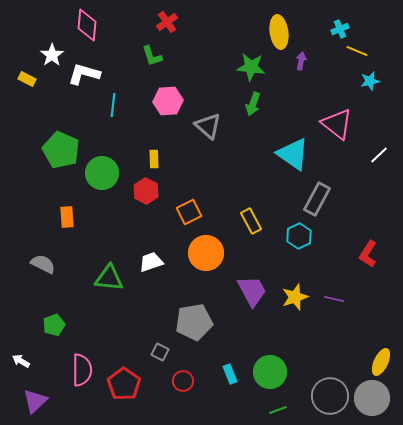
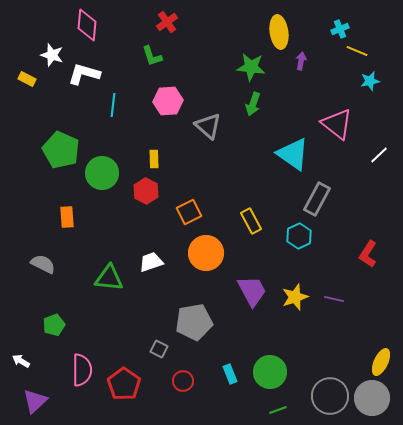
white star at (52, 55): rotated 20 degrees counterclockwise
gray square at (160, 352): moved 1 px left, 3 px up
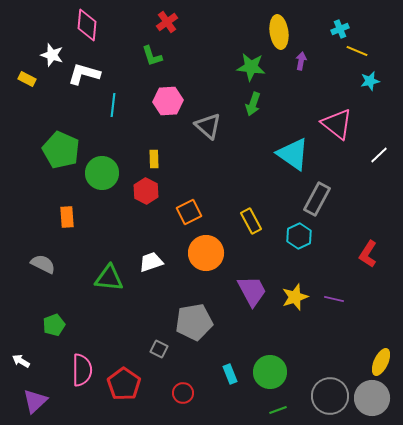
red circle at (183, 381): moved 12 px down
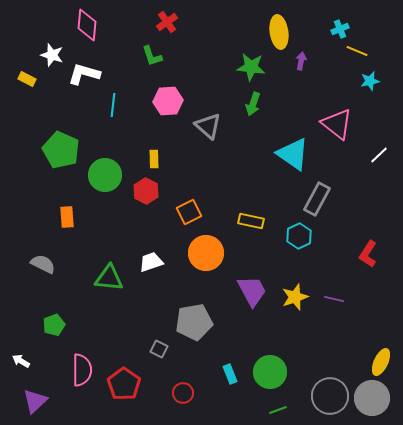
green circle at (102, 173): moved 3 px right, 2 px down
yellow rectangle at (251, 221): rotated 50 degrees counterclockwise
